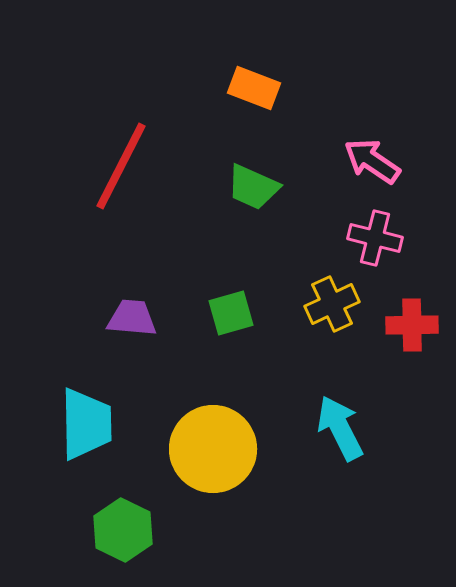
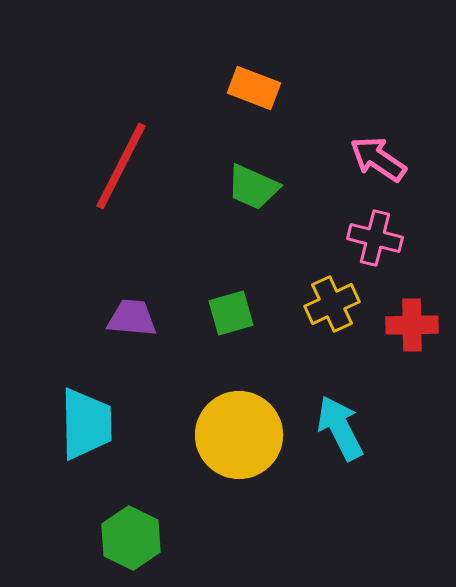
pink arrow: moved 6 px right, 2 px up
yellow circle: moved 26 px right, 14 px up
green hexagon: moved 8 px right, 8 px down
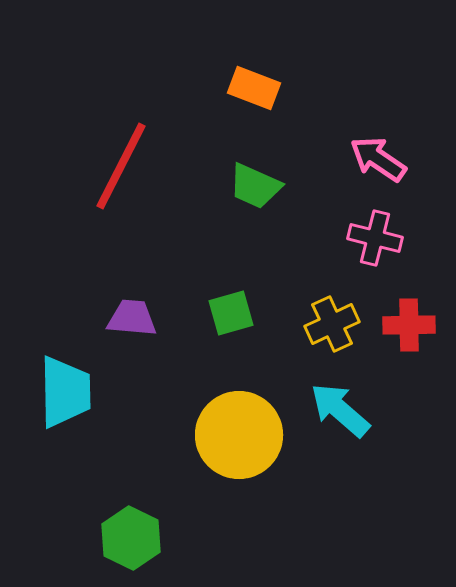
green trapezoid: moved 2 px right, 1 px up
yellow cross: moved 20 px down
red cross: moved 3 px left
cyan trapezoid: moved 21 px left, 32 px up
cyan arrow: moved 18 px up; rotated 22 degrees counterclockwise
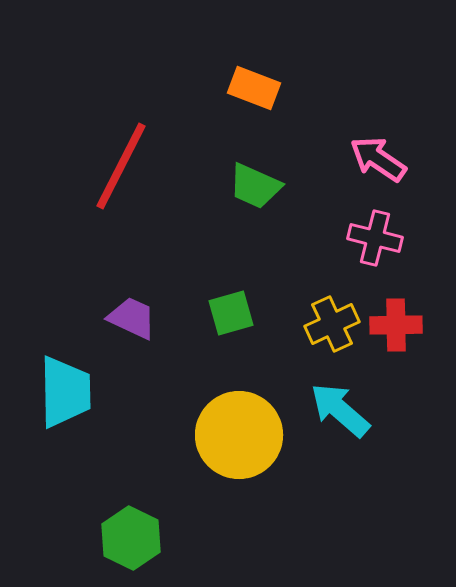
purple trapezoid: rotated 20 degrees clockwise
red cross: moved 13 px left
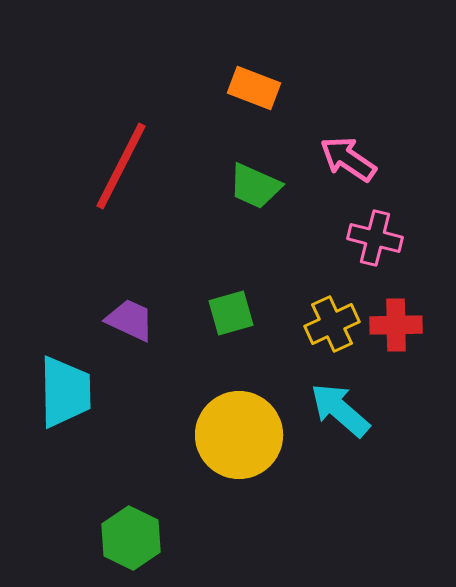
pink arrow: moved 30 px left
purple trapezoid: moved 2 px left, 2 px down
